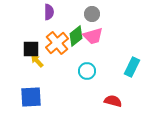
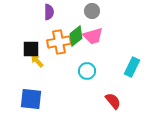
gray circle: moved 3 px up
orange cross: moved 2 px right, 1 px up; rotated 30 degrees clockwise
blue square: moved 2 px down; rotated 10 degrees clockwise
red semicircle: rotated 36 degrees clockwise
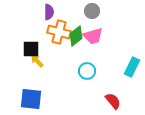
orange cross: moved 10 px up; rotated 25 degrees clockwise
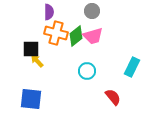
orange cross: moved 3 px left, 1 px down
red semicircle: moved 4 px up
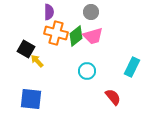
gray circle: moved 1 px left, 1 px down
black square: moved 5 px left; rotated 30 degrees clockwise
